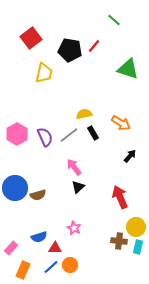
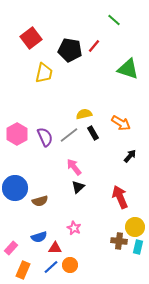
brown semicircle: moved 2 px right, 6 px down
yellow circle: moved 1 px left
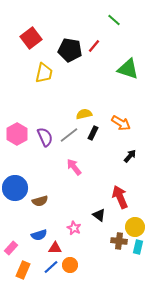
black rectangle: rotated 56 degrees clockwise
black triangle: moved 21 px right, 28 px down; rotated 40 degrees counterclockwise
blue semicircle: moved 2 px up
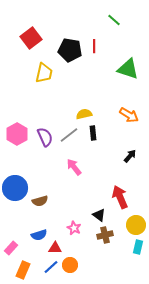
red line: rotated 40 degrees counterclockwise
orange arrow: moved 8 px right, 8 px up
black rectangle: rotated 32 degrees counterclockwise
yellow circle: moved 1 px right, 2 px up
brown cross: moved 14 px left, 6 px up; rotated 21 degrees counterclockwise
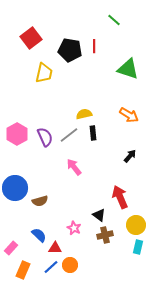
blue semicircle: rotated 119 degrees counterclockwise
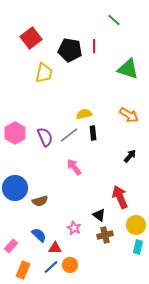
pink hexagon: moved 2 px left, 1 px up
pink rectangle: moved 2 px up
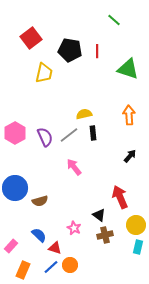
red line: moved 3 px right, 5 px down
orange arrow: rotated 126 degrees counterclockwise
red triangle: rotated 16 degrees clockwise
